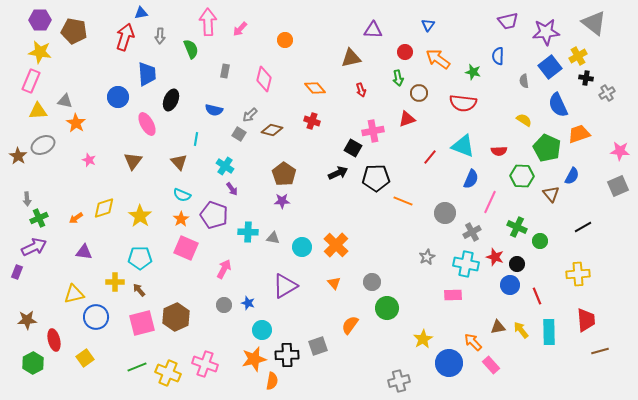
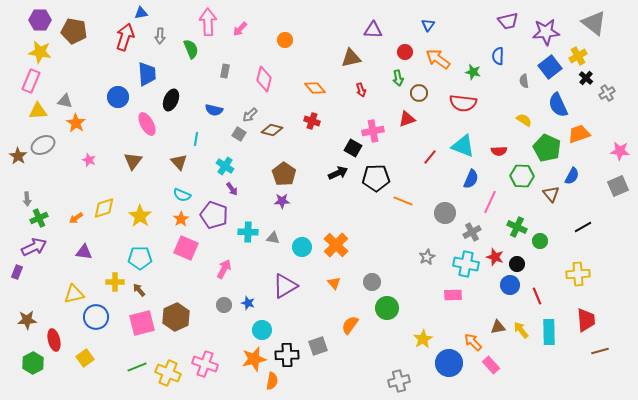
black cross at (586, 78): rotated 32 degrees clockwise
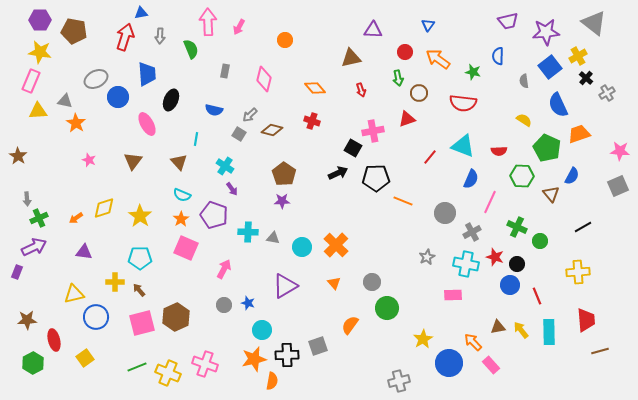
pink arrow at (240, 29): moved 1 px left, 2 px up; rotated 14 degrees counterclockwise
gray ellipse at (43, 145): moved 53 px right, 66 px up
yellow cross at (578, 274): moved 2 px up
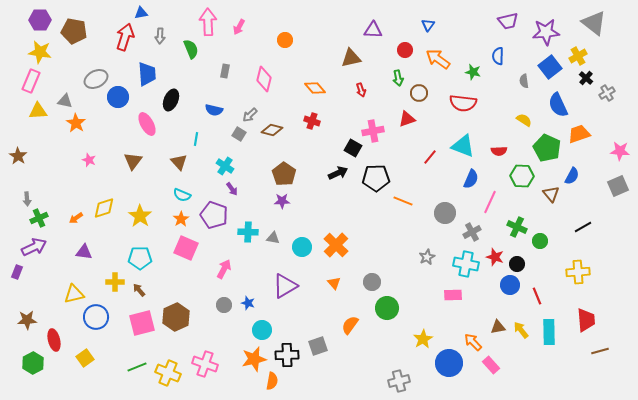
red circle at (405, 52): moved 2 px up
